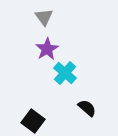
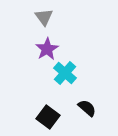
black square: moved 15 px right, 4 px up
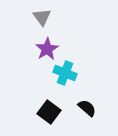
gray triangle: moved 2 px left
cyan cross: rotated 20 degrees counterclockwise
black square: moved 1 px right, 5 px up
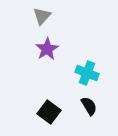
gray triangle: moved 1 px up; rotated 18 degrees clockwise
cyan cross: moved 22 px right
black semicircle: moved 2 px right, 2 px up; rotated 18 degrees clockwise
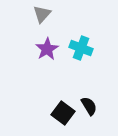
gray triangle: moved 2 px up
cyan cross: moved 6 px left, 25 px up
black square: moved 14 px right, 1 px down
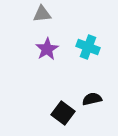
gray triangle: rotated 42 degrees clockwise
cyan cross: moved 7 px right, 1 px up
black semicircle: moved 3 px right, 7 px up; rotated 72 degrees counterclockwise
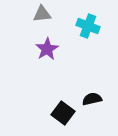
cyan cross: moved 21 px up
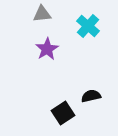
cyan cross: rotated 20 degrees clockwise
black semicircle: moved 1 px left, 3 px up
black square: rotated 20 degrees clockwise
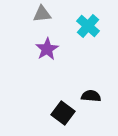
black semicircle: rotated 18 degrees clockwise
black square: rotated 20 degrees counterclockwise
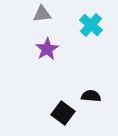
cyan cross: moved 3 px right, 1 px up
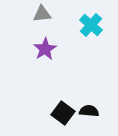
purple star: moved 2 px left
black semicircle: moved 2 px left, 15 px down
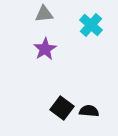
gray triangle: moved 2 px right
black square: moved 1 px left, 5 px up
